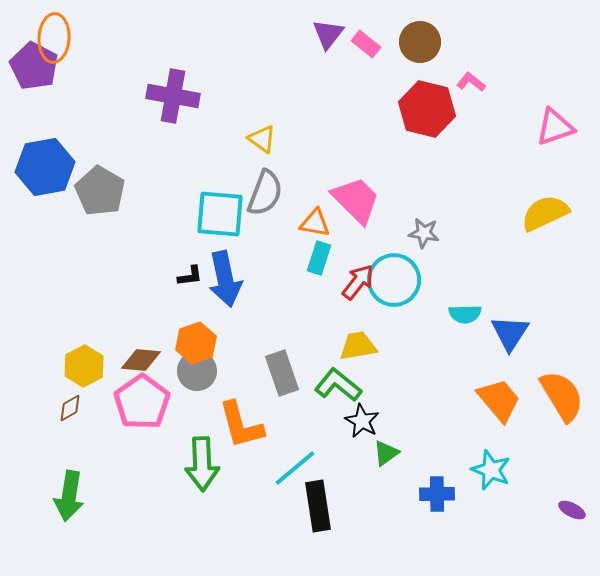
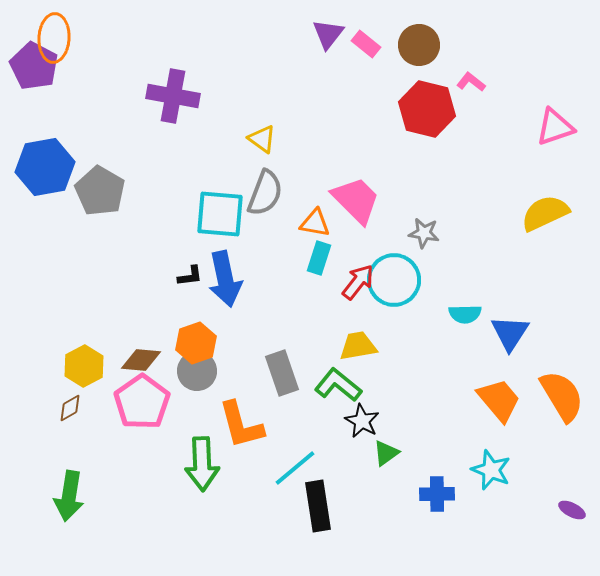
brown circle at (420, 42): moved 1 px left, 3 px down
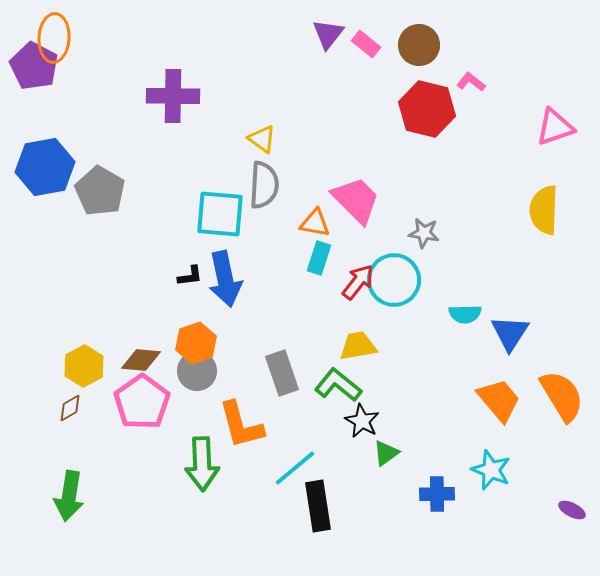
purple cross at (173, 96): rotated 9 degrees counterclockwise
gray semicircle at (265, 193): moved 1 px left, 8 px up; rotated 18 degrees counterclockwise
yellow semicircle at (545, 213): moved 1 px left, 3 px up; rotated 63 degrees counterclockwise
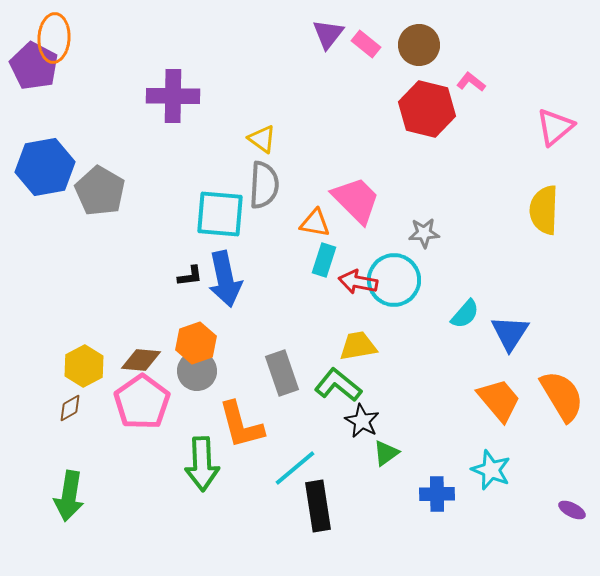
pink triangle at (555, 127): rotated 21 degrees counterclockwise
gray star at (424, 233): rotated 12 degrees counterclockwise
cyan rectangle at (319, 258): moved 5 px right, 2 px down
red arrow at (358, 282): rotated 117 degrees counterclockwise
cyan semicircle at (465, 314): rotated 48 degrees counterclockwise
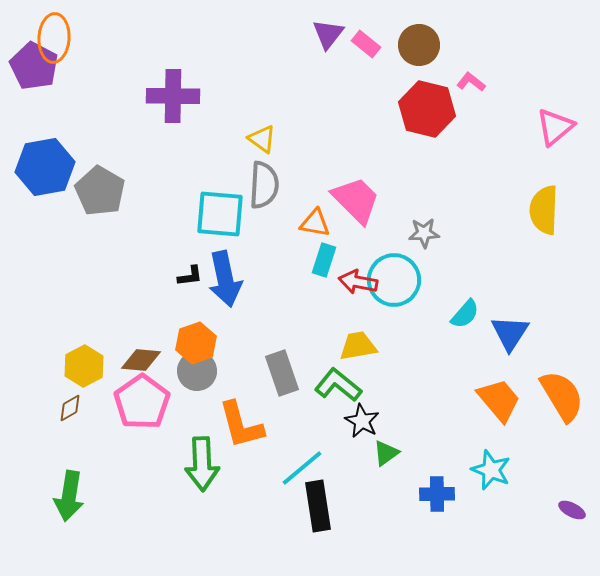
cyan line at (295, 468): moved 7 px right
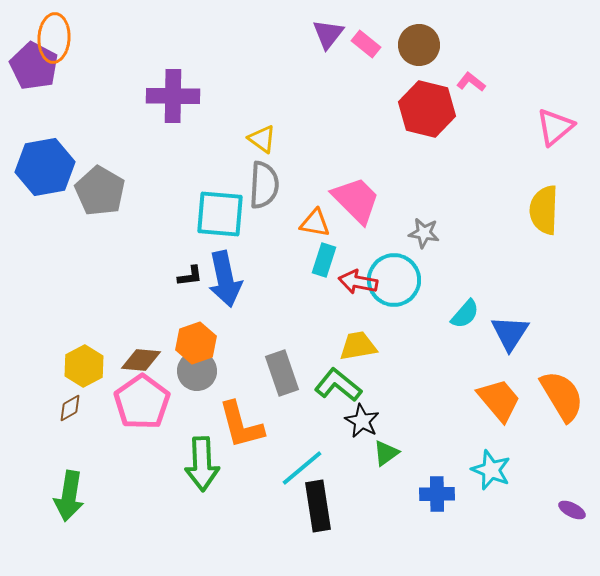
gray star at (424, 233): rotated 12 degrees clockwise
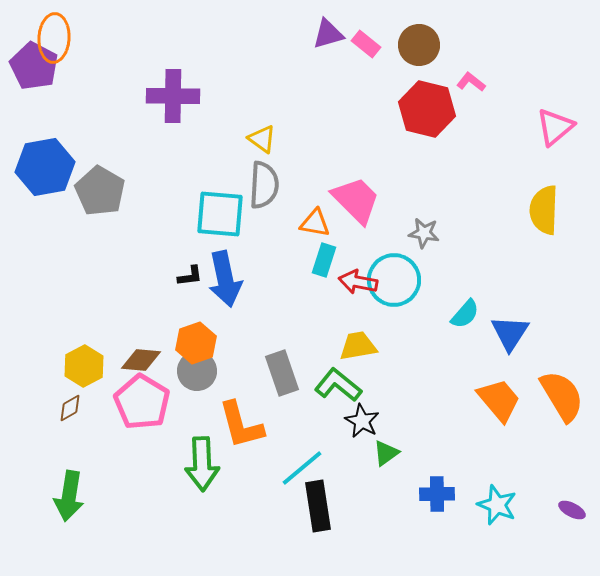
purple triangle at (328, 34): rotated 36 degrees clockwise
pink pentagon at (142, 402): rotated 6 degrees counterclockwise
cyan star at (491, 470): moved 6 px right, 35 px down
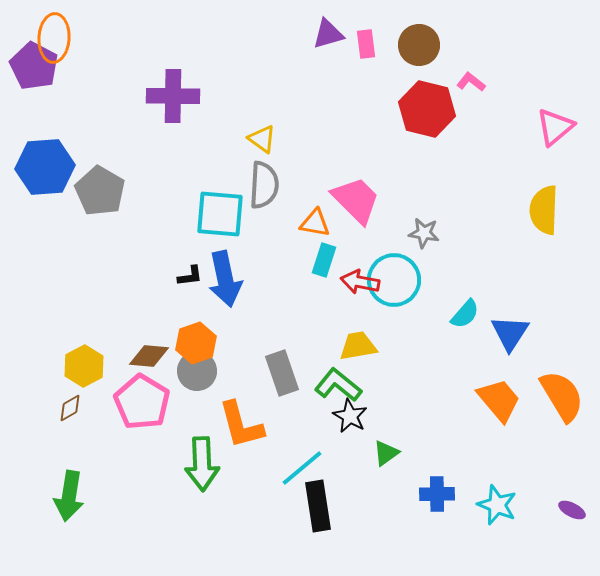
pink rectangle at (366, 44): rotated 44 degrees clockwise
blue hexagon at (45, 167): rotated 6 degrees clockwise
red arrow at (358, 282): moved 2 px right
brown diamond at (141, 360): moved 8 px right, 4 px up
black star at (362, 421): moved 12 px left, 5 px up
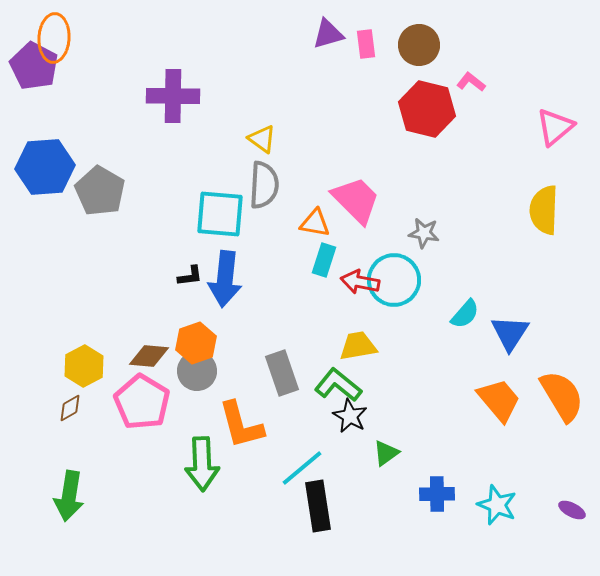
blue arrow at (225, 279): rotated 18 degrees clockwise
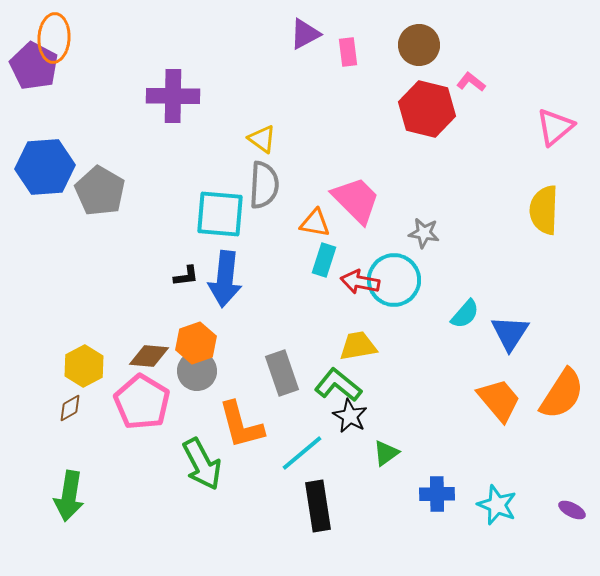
purple triangle at (328, 34): moved 23 px left; rotated 12 degrees counterclockwise
pink rectangle at (366, 44): moved 18 px left, 8 px down
black L-shape at (190, 276): moved 4 px left
orange semicircle at (562, 396): moved 2 px up; rotated 64 degrees clockwise
green arrow at (202, 464): rotated 26 degrees counterclockwise
cyan line at (302, 468): moved 15 px up
